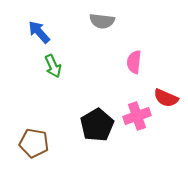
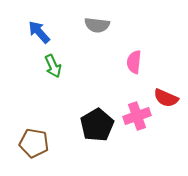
gray semicircle: moved 5 px left, 4 px down
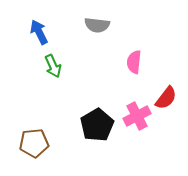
blue arrow: rotated 15 degrees clockwise
red semicircle: rotated 75 degrees counterclockwise
pink cross: rotated 8 degrees counterclockwise
brown pentagon: rotated 16 degrees counterclockwise
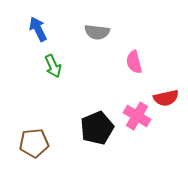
gray semicircle: moved 7 px down
blue arrow: moved 1 px left, 3 px up
pink semicircle: rotated 20 degrees counterclockwise
red semicircle: rotated 40 degrees clockwise
pink cross: rotated 32 degrees counterclockwise
black pentagon: moved 3 px down; rotated 8 degrees clockwise
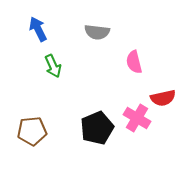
red semicircle: moved 3 px left
pink cross: moved 2 px down
brown pentagon: moved 2 px left, 12 px up
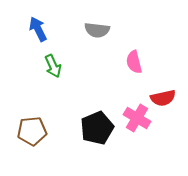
gray semicircle: moved 2 px up
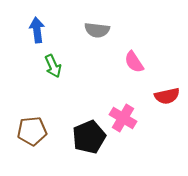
blue arrow: moved 1 px left, 1 px down; rotated 20 degrees clockwise
pink semicircle: rotated 20 degrees counterclockwise
red semicircle: moved 4 px right, 2 px up
pink cross: moved 14 px left
black pentagon: moved 8 px left, 9 px down
